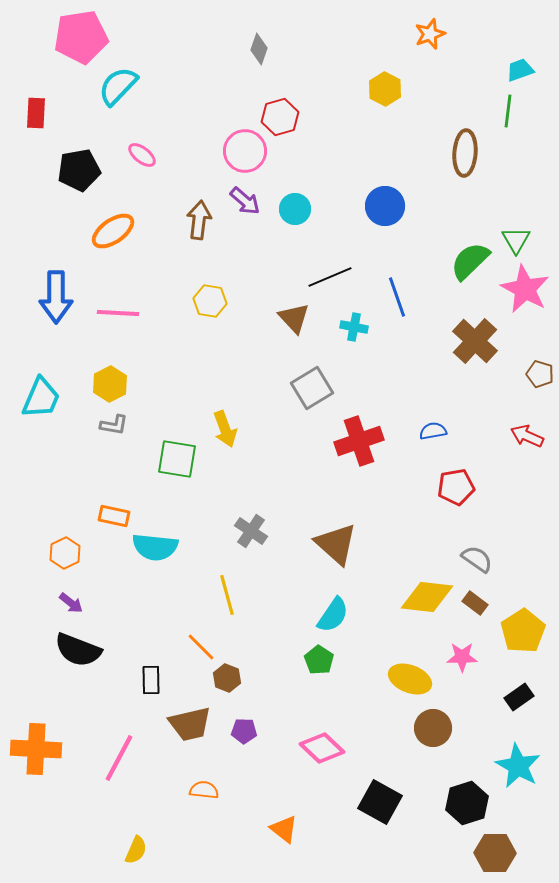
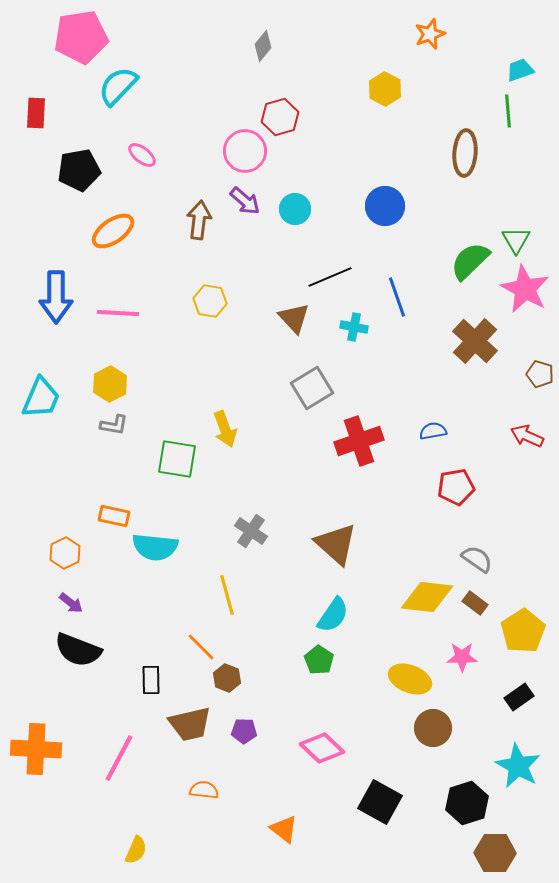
gray diamond at (259, 49): moved 4 px right, 3 px up; rotated 20 degrees clockwise
green line at (508, 111): rotated 12 degrees counterclockwise
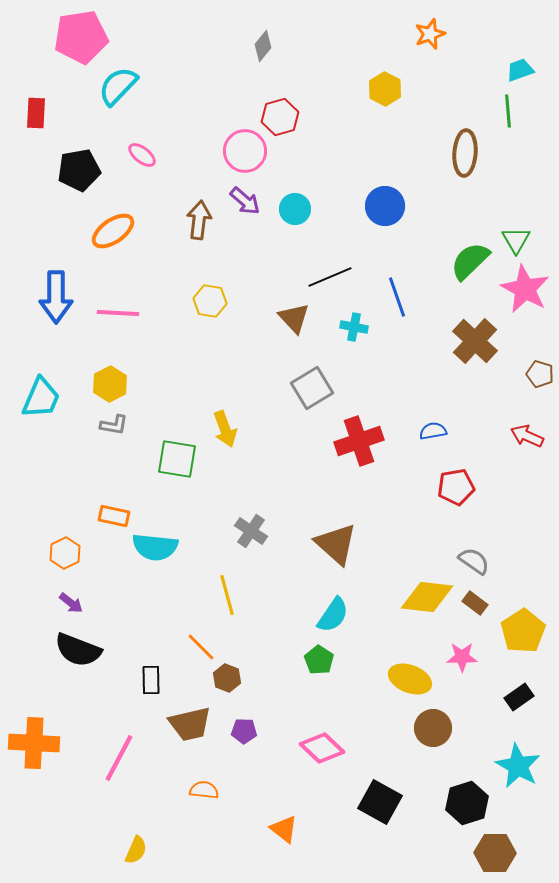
gray semicircle at (477, 559): moved 3 px left, 2 px down
orange cross at (36, 749): moved 2 px left, 6 px up
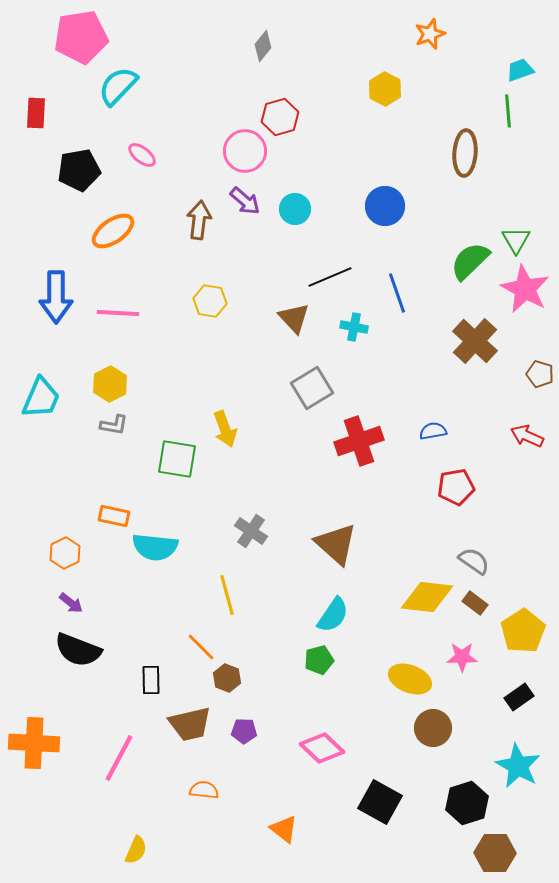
blue line at (397, 297): moved 4 px up
green pentagon at (319, 660): rotated 24 degrees clockwise
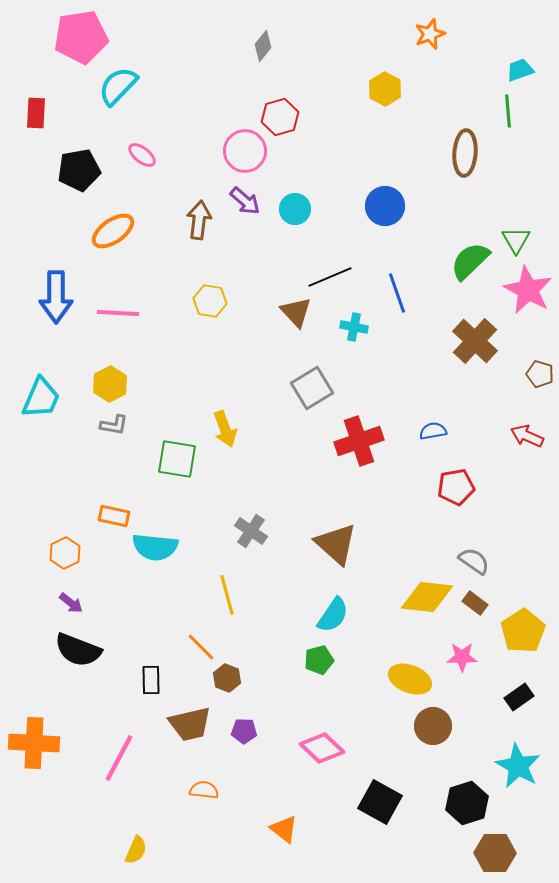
pink star at (525, 289): moved 3 px right, 1 px down
brown triangle at (294, 318): moved 2 px right, 6 px up
brown circle at (433, 728): moved 2 px up
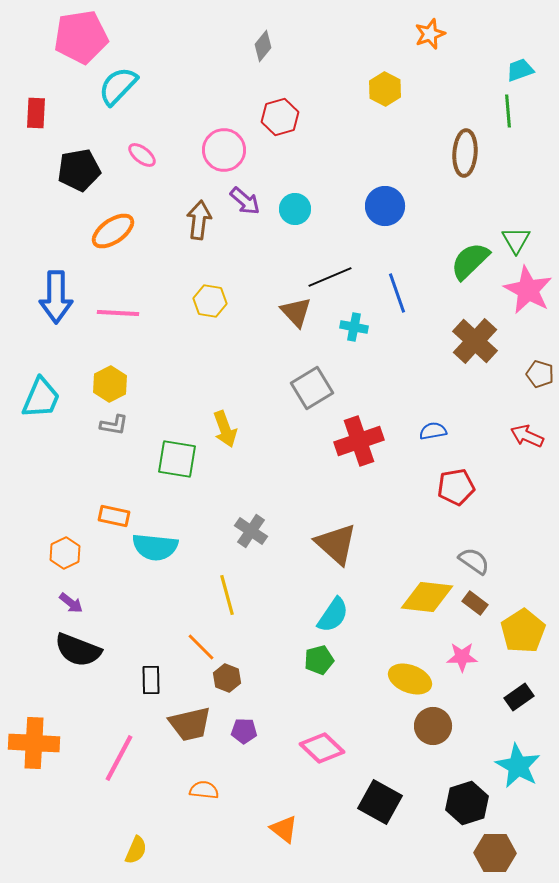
pink circle at (245, 151): moved 21 px left, 1 px up
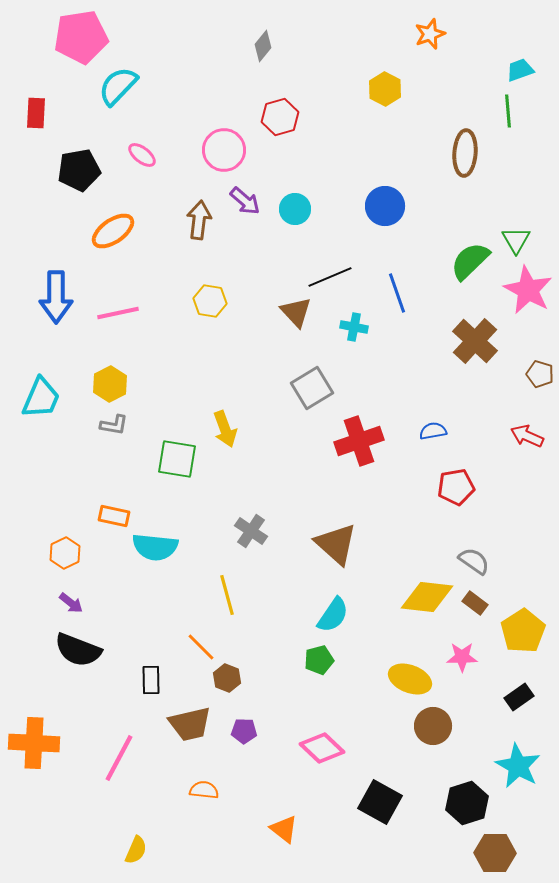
pink line at (118, 313): rotated 15 degrees counterclockwise
